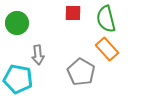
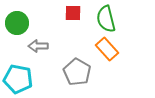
gray arrow: moved 9 px up; rotated 96 degrees clockwise
gray pentagon: moved 4 px left
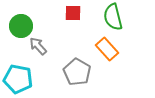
green semicircle: moved 7 px right, 2 px up
green circle: moved 4 px right, 3 px down
gray arrow: rotated 48 degrees clockwise
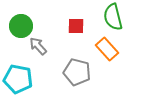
red square: moved 3 px right, 13 px down
gray pentagon: rotated 16 degrees counterclockwise
